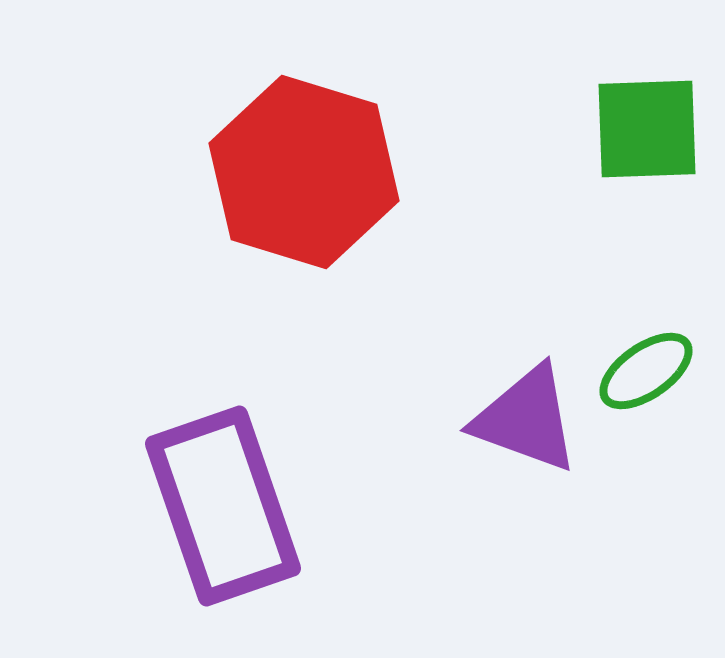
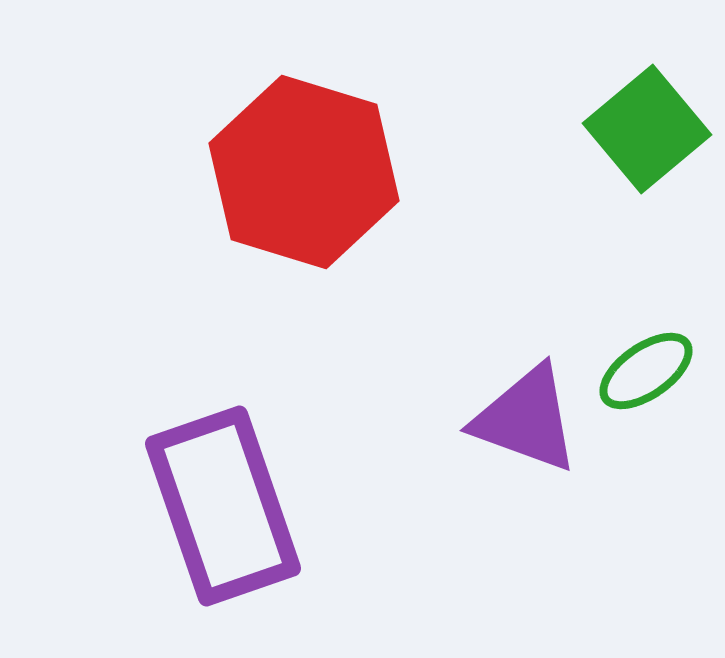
green square: rotated 38 degrees counterclockwise
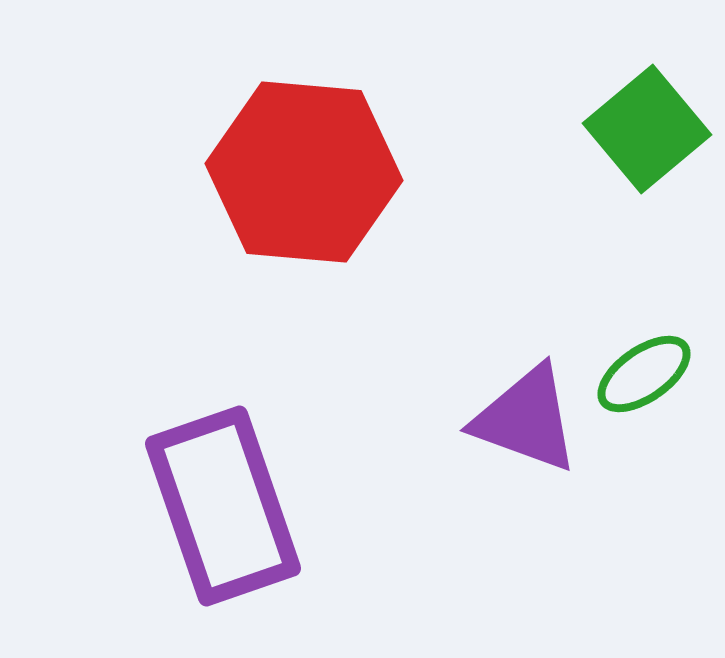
red hexagon: rotated 12 degrees counterclockwise
green ellipse: moved 2 px left, 3 px down
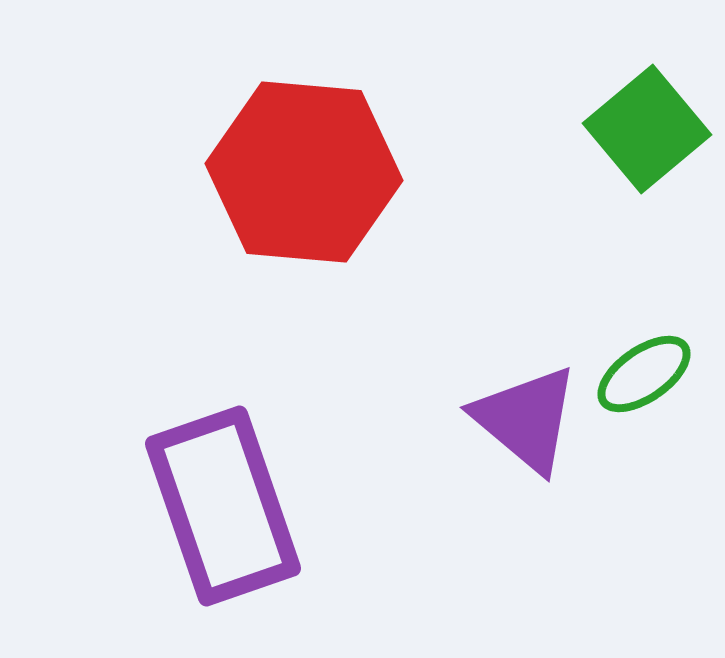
purple triangle: rotated 20 degrees clockwise
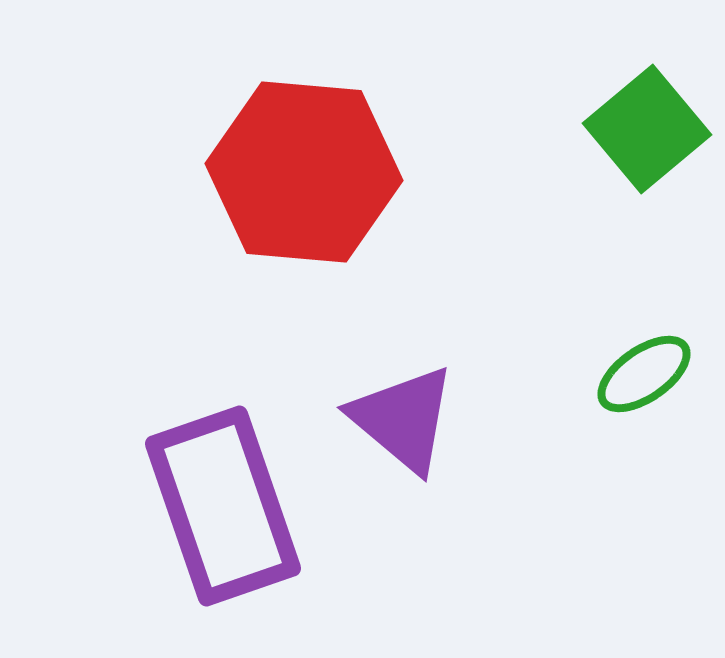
purple triangle: moved 123 px left
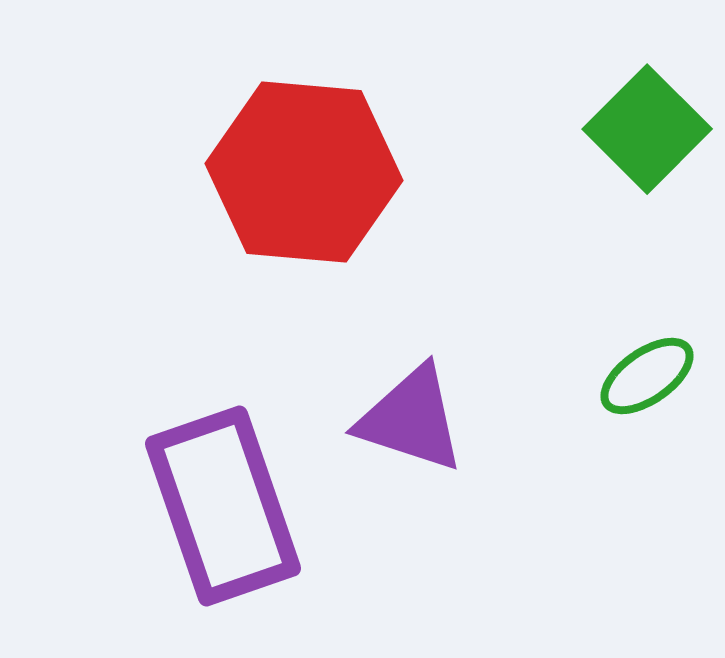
green square: rotated 5 degrees counterclockwise
green ellipse: moved 3 px right, 2 px down
purple triangle: moved 8 px right; rotated 22 degrees counterclockwise
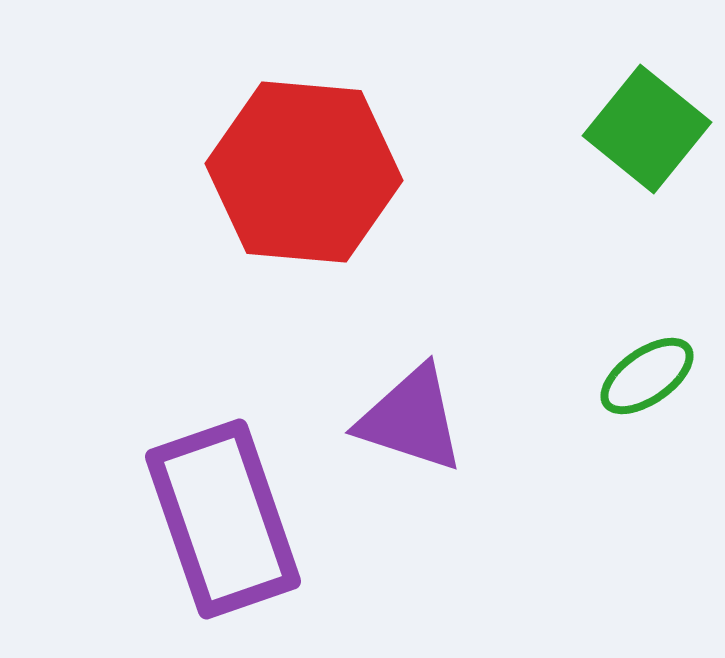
green square: rotated 6 degrees counterclockwise
purple rectangle: moved 13 px down
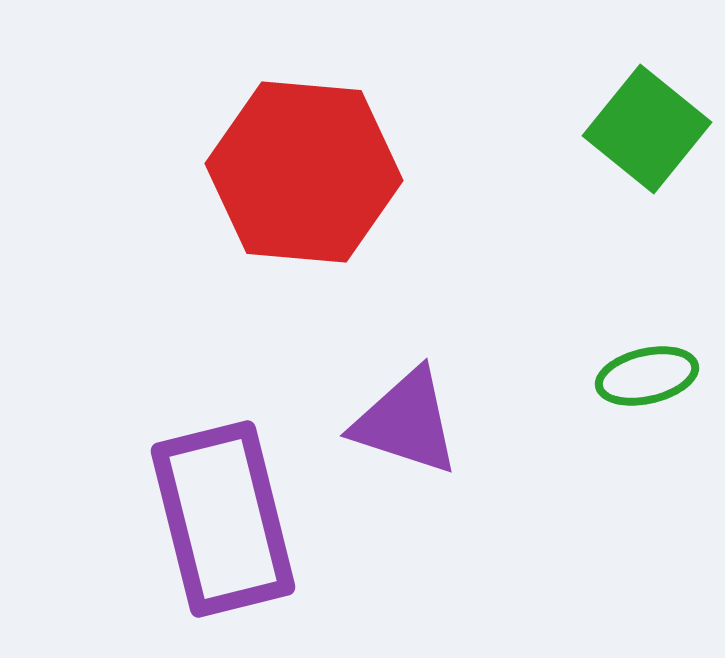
green ellipse: rotated 22 degrees clockwise
purple triangle: moved 5 px left, 3 px down
purple rectangle: rotated 5 degrees clockwise
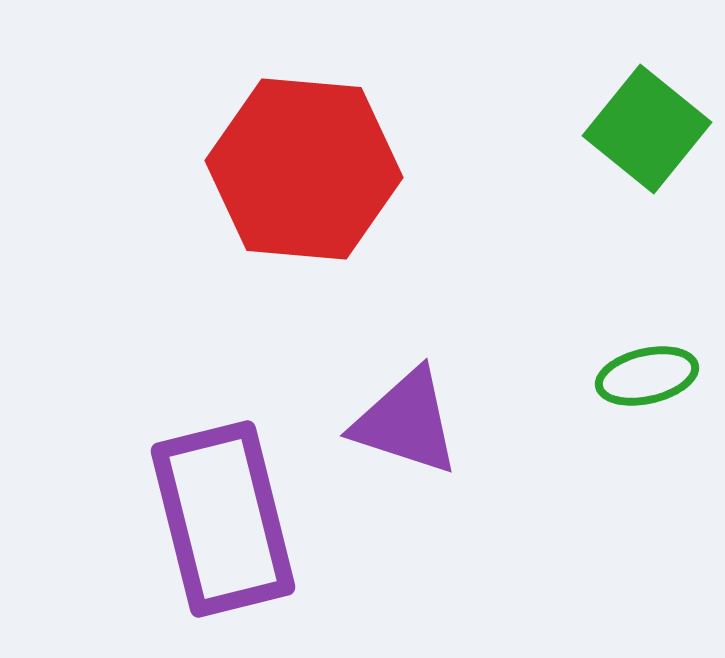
red hexagon: moved 3 px up
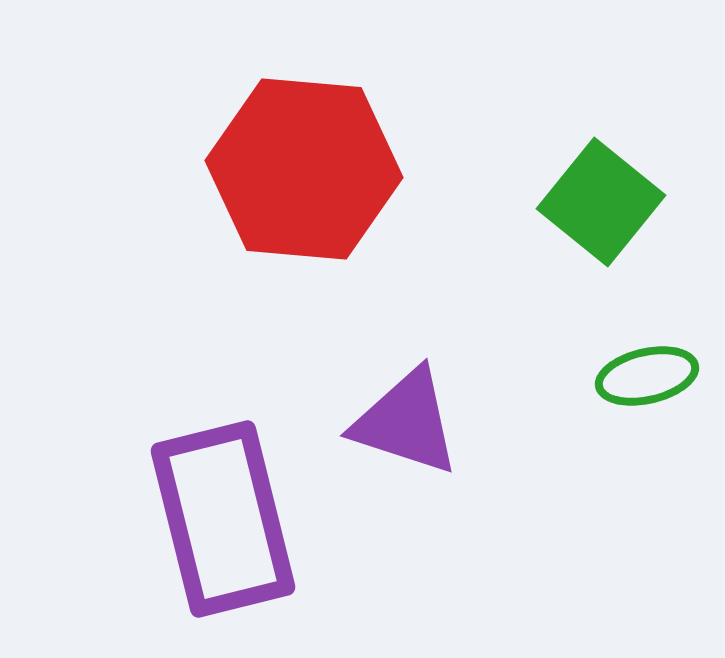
green square: moved 46 px left, 73 px down
